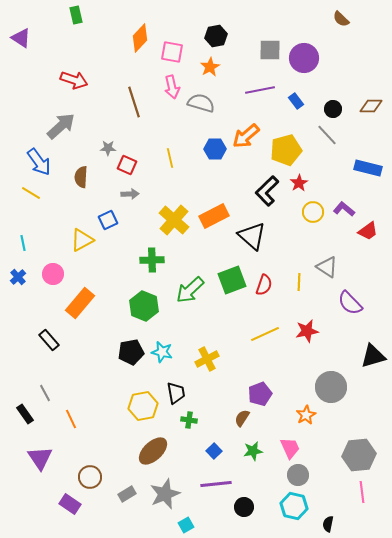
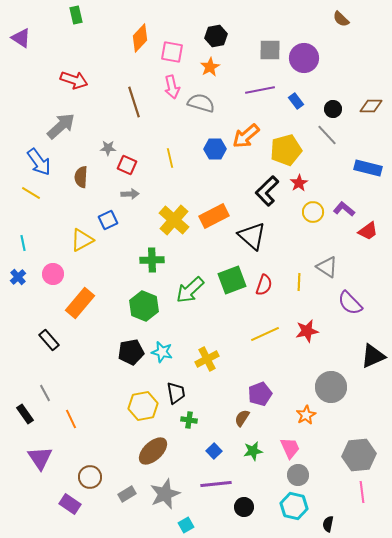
black triangle at (373, 356): rotated 8 degrees counterclockwise
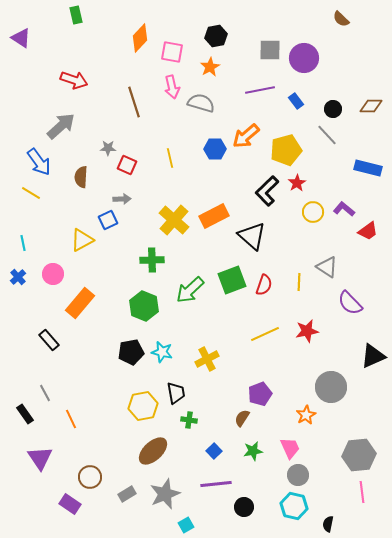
red star at (299, 183): moved 2 px left
gray arrow at (130, 194): moved 8 px left, 5 px down
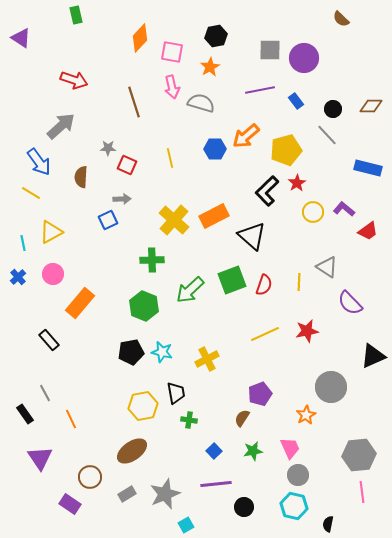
yellow triangle at (82, 240): moved 31 px left, 8 px up
brown ellipse at (153, 451): moved 21 px left; rotated 8 degrees clockwise
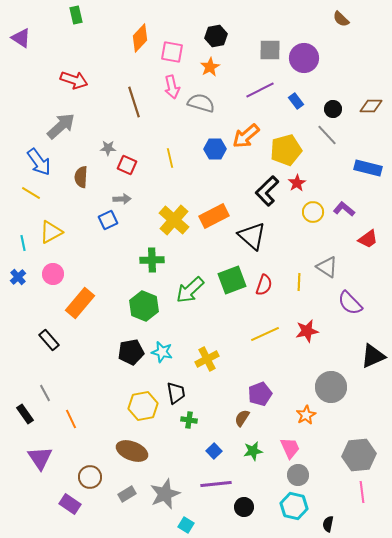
purple line at (260, 90): rotated 16 degrees counterclockwise
red trapezoid at (368, 231): moved 8 px down
brown ellipse at (132, 451): rotated 56 degrees clockwise
cyan square at (186, 525): rotated 28 degrees counterclockwise
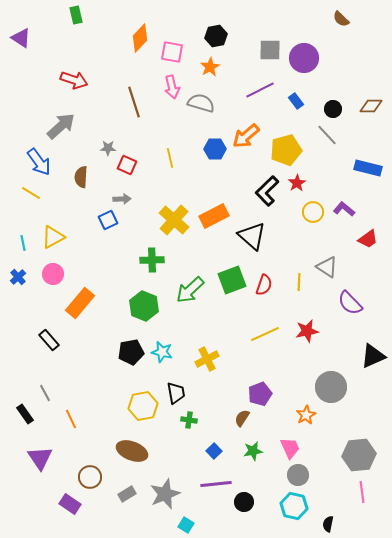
yellow triangle at (51, 232): moved 2 px right, 5 px down
black circle at (244, 507): moved 5 px up
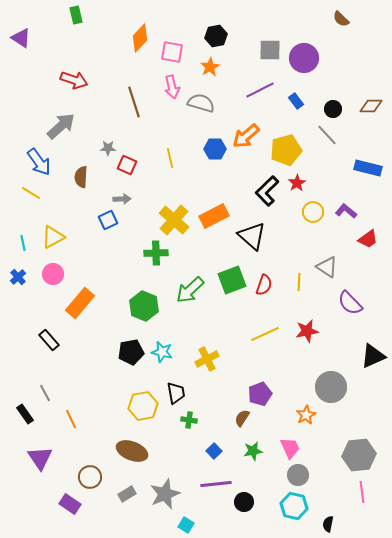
purple L-shape at (344, 209): moved 2 px right, 2 px down
green cross at (152, 260): moved 4 px right, 7 px up
